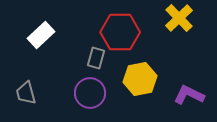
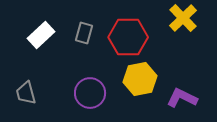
yellow cross: moved 4 px right
red hexagon: moved 8 px right, 5 px down
gray rectangle: moved 12 px left, 25 px up
purple L-shape: moved 7 px left, 3 px down
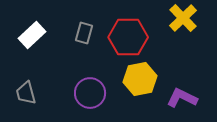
white rectangle: moved 9 px left
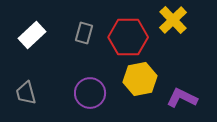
yellow cross: moved 10 px left, 2 px down
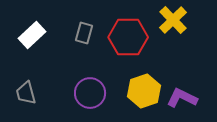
yellow hexagon: moved 4 px right, 12 px down; rotated 8 degrees counterclockwise
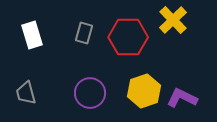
white rectangle: rotated 64 degrees counterclockwise
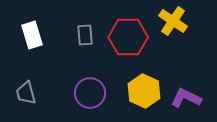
yellow cross: moved 1 px down; rotated 12 degrees counterclockwise
gray rectangle: moved 1 px right, 2 px down; rotated 20 degrees counterclockwise
yellow hexagon: rotated 16 degrees counterclockwise
purple L-shape: moved 4 px right
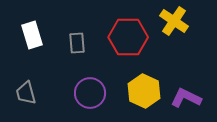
yellow cross: moved 1 px right
gray rectangle: moved 8 px left, 8 px down
